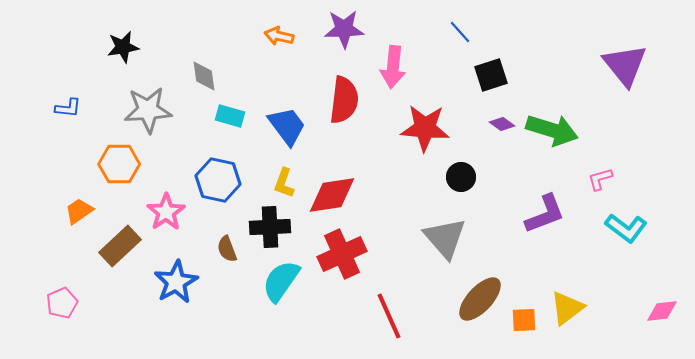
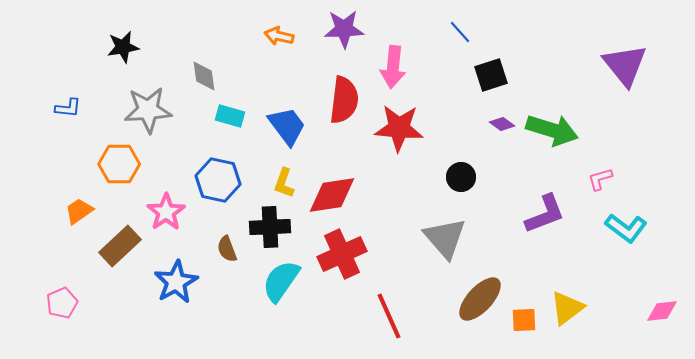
red star: moved 26 px left
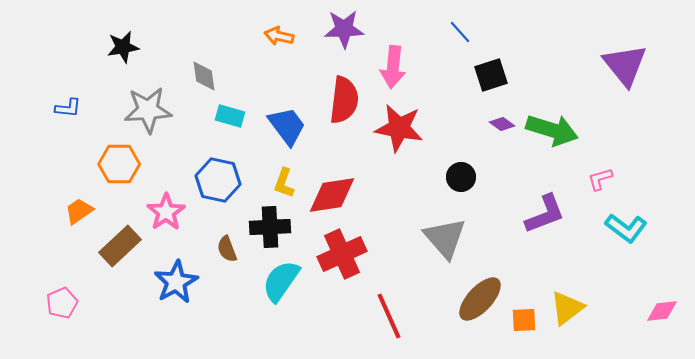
red star: rotated 6 degrees clockwise
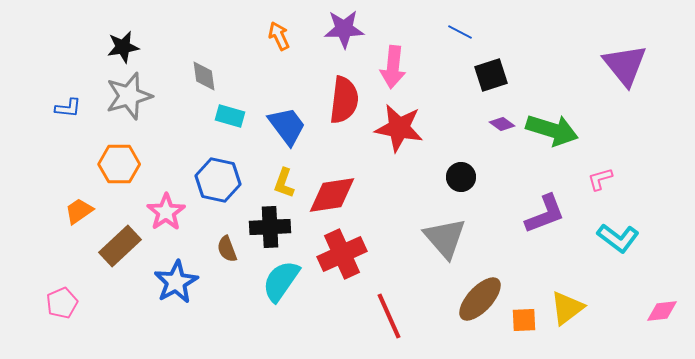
blue line: rotated 20 degrees counterclockwise
orange arrow: rotated 52 degrees clockwise
gray star: moved 19 px left, 14 px up; rotated 12 degrees counterclockwise
cyan L-shape: moved 8 px left, 10 px down
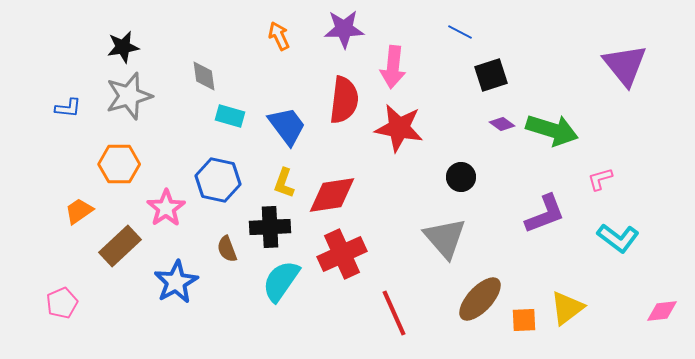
pink star: moved 4 px up
red line: moved 5 px right, 3 px up
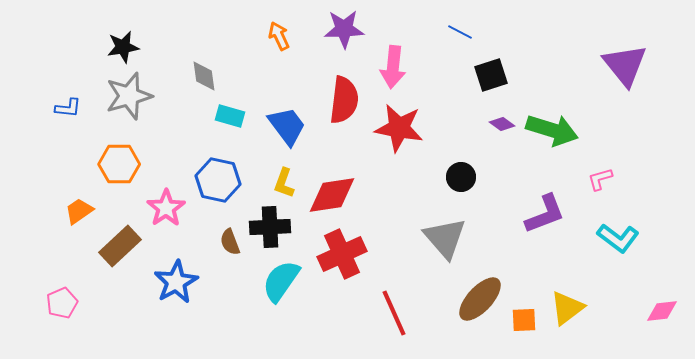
brown semicircle: moved 3 px right, 7 px up
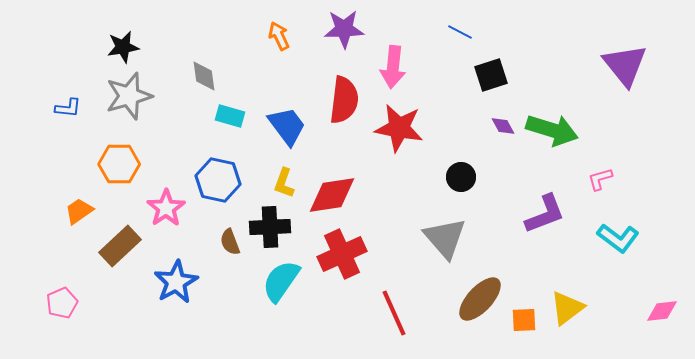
purple diamond: moved 1 px right, 2 px down; rotated 25 degrees clockwise
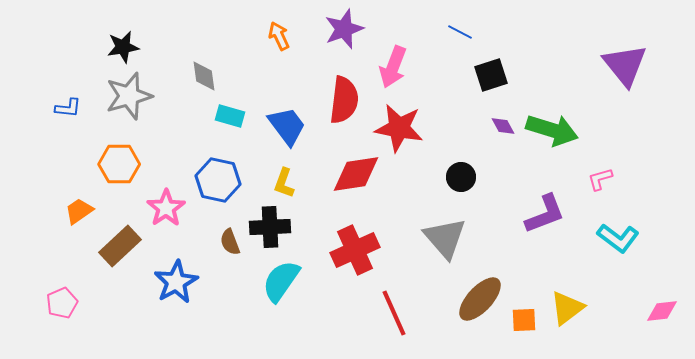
purple star: rotated 18 degrees counterclockwise
pink arrow: rotated 15 degrees clockwise
red diamond: moved 24 px right, 21 px up
red cross: moved 13 px right, 4 px up
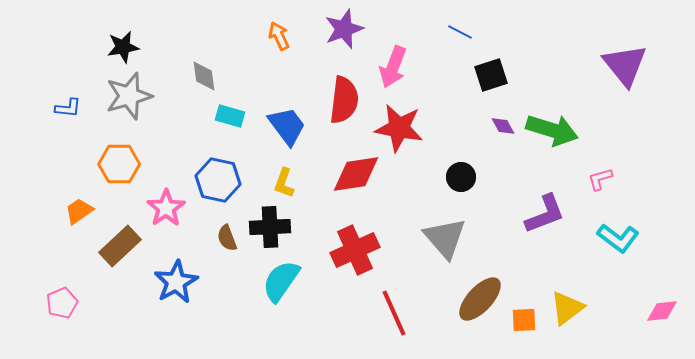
brown semicircle: moved 3 px left, 4 px up
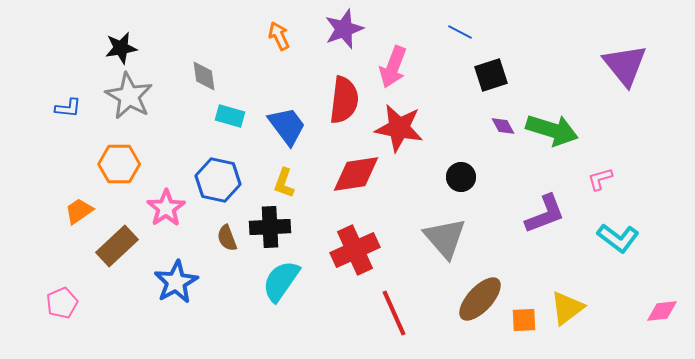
black star: moved 2 px left, 1 px down
gray star: rotated 27 degrees counterclockwise
brown rectangle: moved 3 px left
